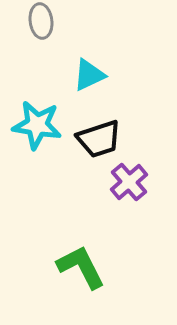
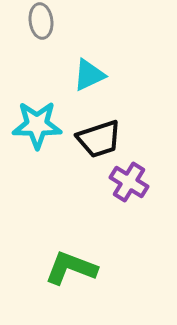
cyan star: rotated 9 degrees counterclockwise
purple cross: rotated 18 degrees counterclockwise
green L-shape: moved 10 px left, 1 px down; rotated 42 degrees counterclockwise
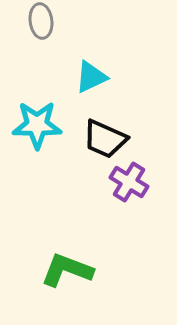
cyan triangle: moved 2 px right, 2 px down
black trapezoid: moved 6 px right; rotated 42 degrees clockwise
green L-shape: moved 4 px left, 2 px down
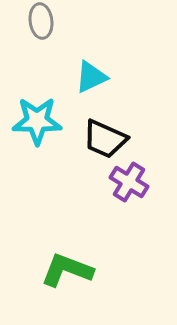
cyan star: moved 4 px up
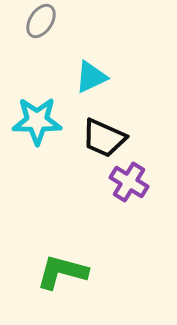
gray ellipse: rotated 40 degrees clockwise
black trapezoid: moved 1 px left, 1 px up
green L-shape: moved 5 px left, 2 px down; rotated 6 degrees counterclockwise
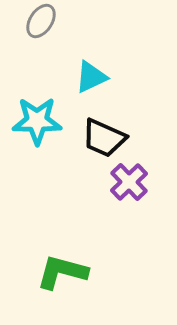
purple cross: rotated 15 degrees clockwise
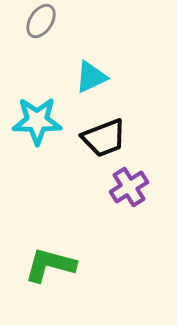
black trapezoid: rotated 45 degrees counterclockwise
purple cross: moved 5 px down; rotated 12 degrees clockwise
green L-shape: moved 12 px left, 7 px up
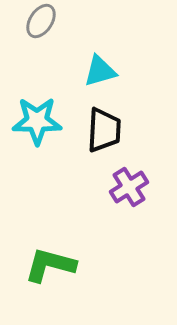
cyan triangle: moved 9 px right, 6 px up; rotated 9 degrees clockwise
black trapezoid: moved 8 px up; rotated 66 degrees counterclockwise
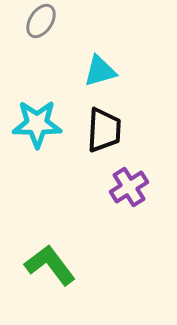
cyan star: moved 3 px down
green L-shape: rotated 38 degrees clockwise
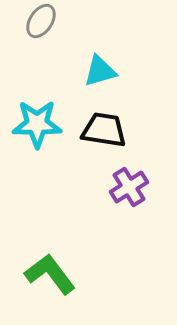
black trapezoid: rotated 84 degrees counterclockwise
green L-shape: moved 9 px down
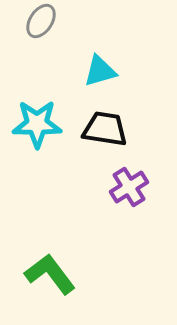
black trapezoid: moved 1 px right, 1 px up
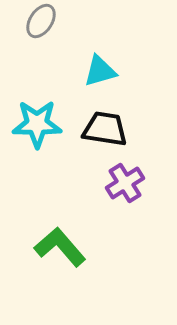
purple cross: moved 4 px left, 4 px up
green L-shape: moved 10 px right, 27 px up; rotated 4 degrees counterclockwise
